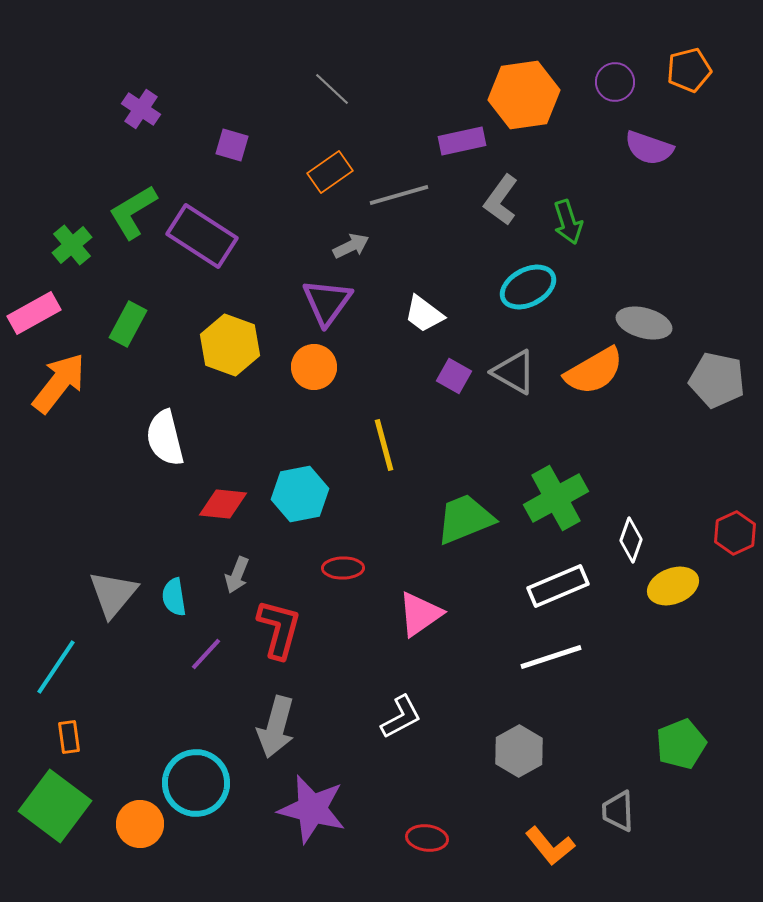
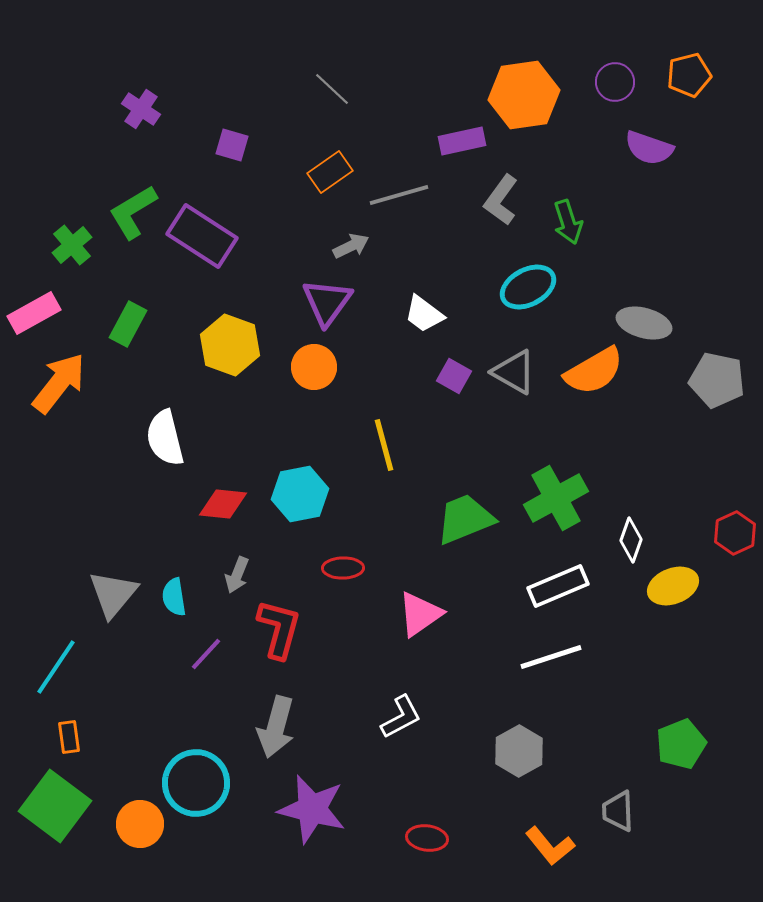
orange pentagon at (689, 70): moved 5 px down
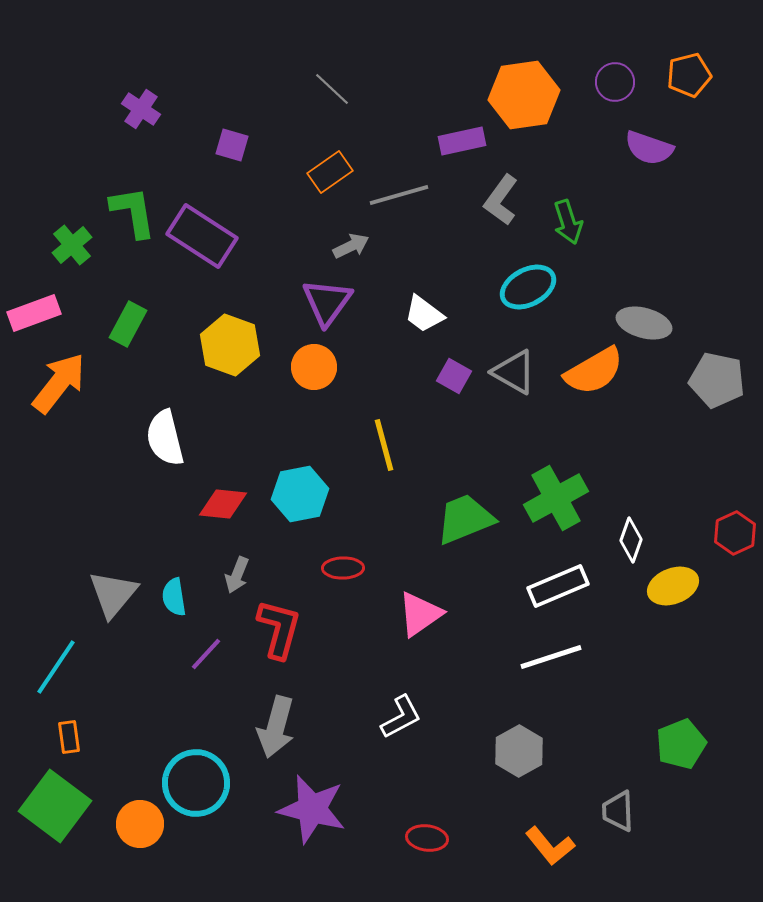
green L-shape at (133, 212): rotated 112 degrees clockwise
pink rectangle at (34, 313): rotated 9 degrees clockwise
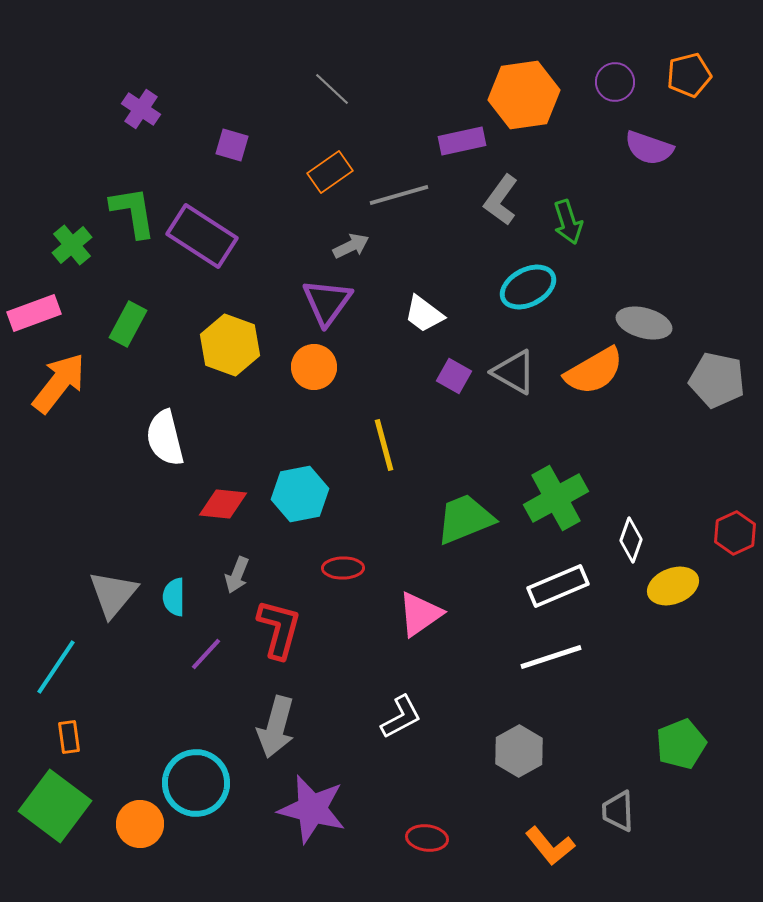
cyan semicircle at (174, 597): rotated 9 degrees clockwise
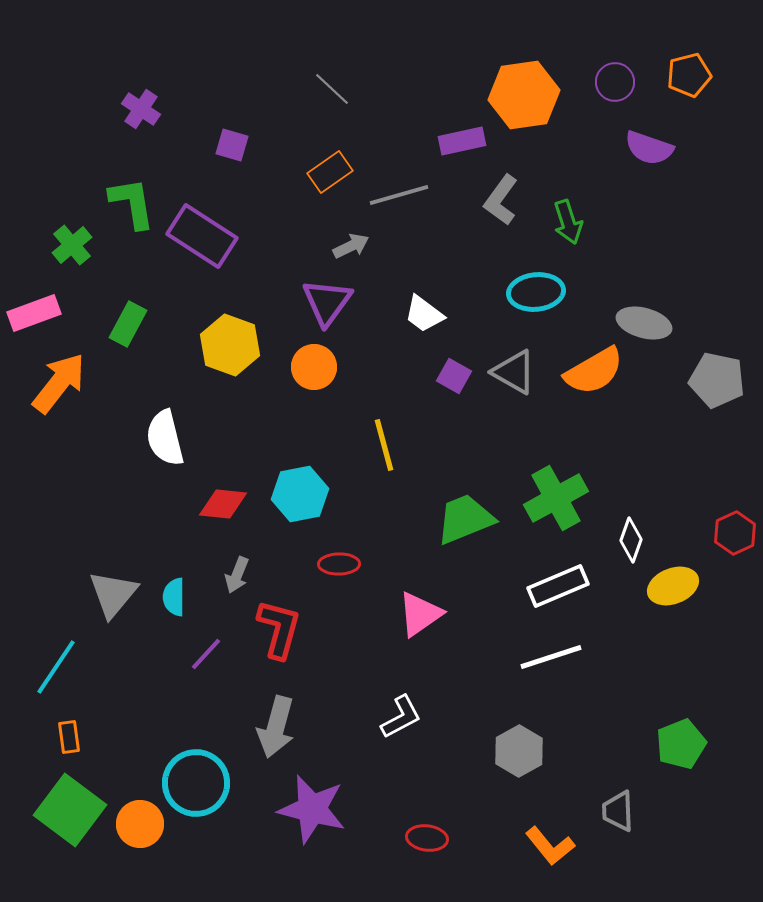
green L-shape at (133, 212): moved 1 px left, 9 px up
cyan ellipse at (528, 287): moved 8 px right, 5 px down; rotated 22 degrees clockwise
red ellipse at (343, 568): moved 4 px left, 4 px up
green square at (55, 806): moved 15 px right, 4 px down
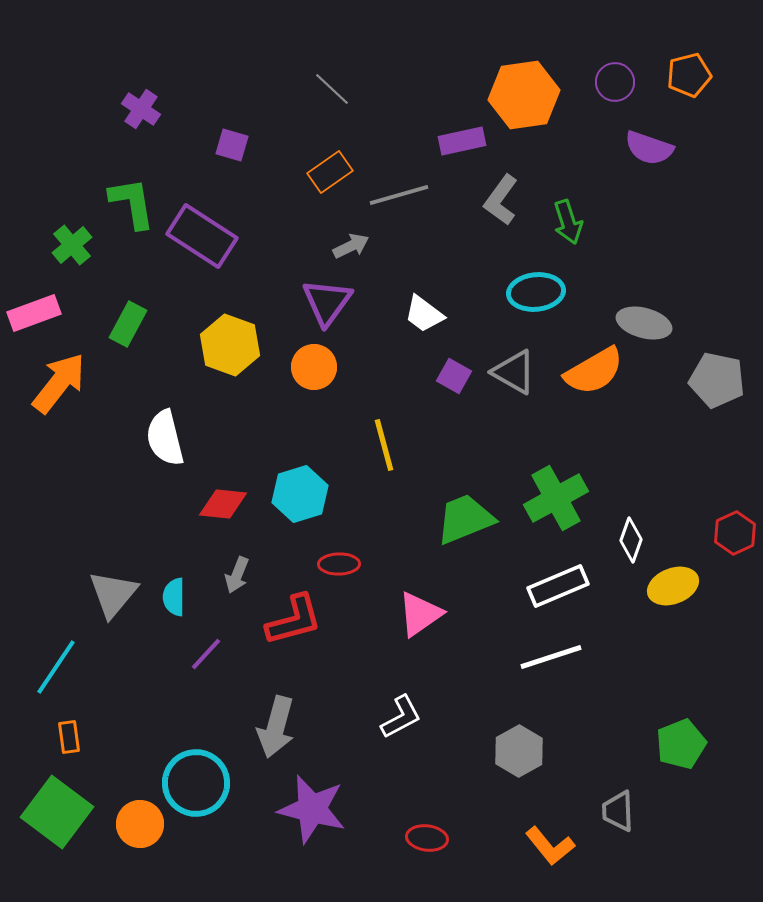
cyan hexagon at (300, 494): rotated 6 degrees counterclockwise
red L-shape at (279, 629): moved 15 px right, 9 px up; rotated 60 degrees clockwise
green square at (70, 810): moved 13 px left, 2 px down
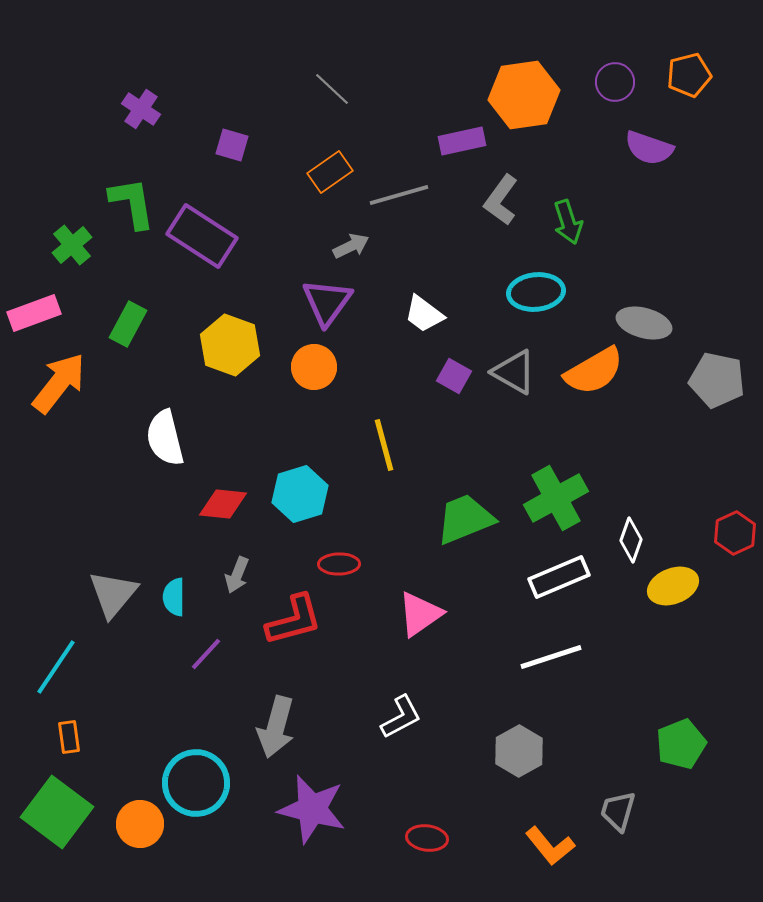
white rectangle at (558, 586): moved 1 px right, 9 px up
gray trapezoid at (618, 811): rotated 18 degrees clockwise
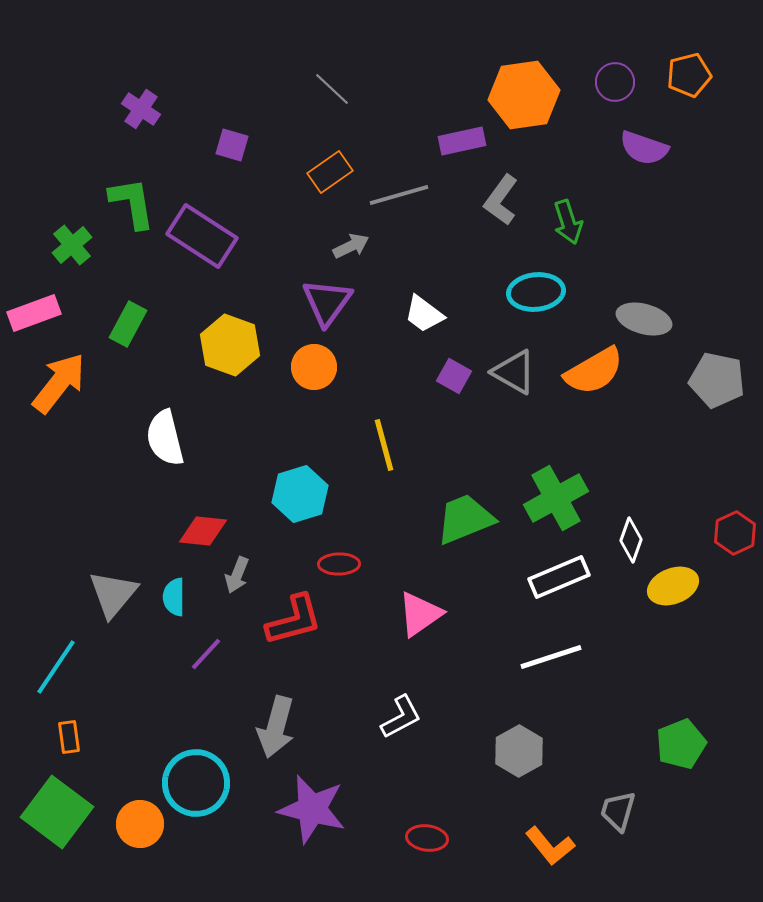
purple semicircle at (649, 148): moved 5 px left
gray ellipse at (644, 323): moved 4 px up
red diamond at (223, 504): moved 20 px left, 27 px down
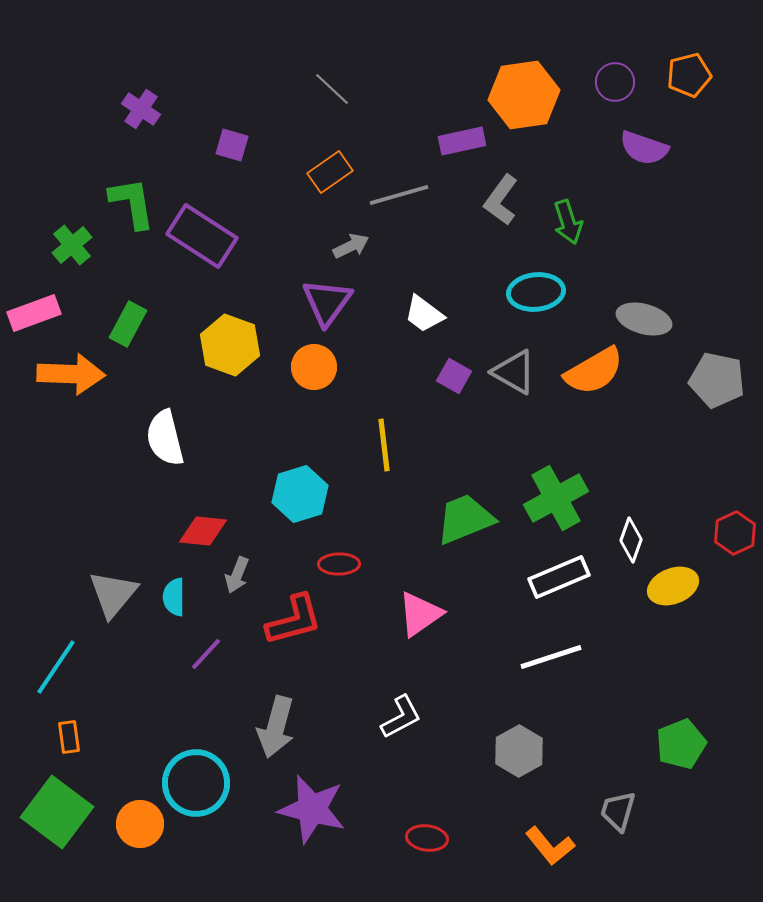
orange arrow at (59, 383): moved 12 px right, 9 px up; rotated 54 degrees clockwise
yellow line at (384, 445): rotated 8 degrees clockwise
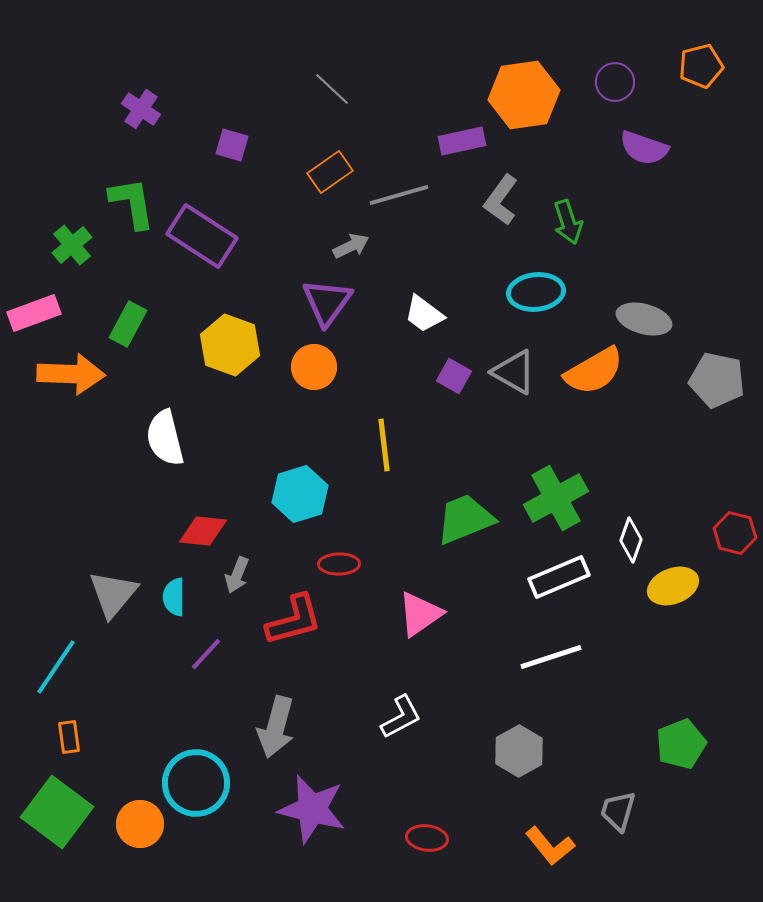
orange pentagon at (689, 75): moved 12 px right, 9 px up
red hexagon at (735, 533): rotated 21 degrees counterclockwise
